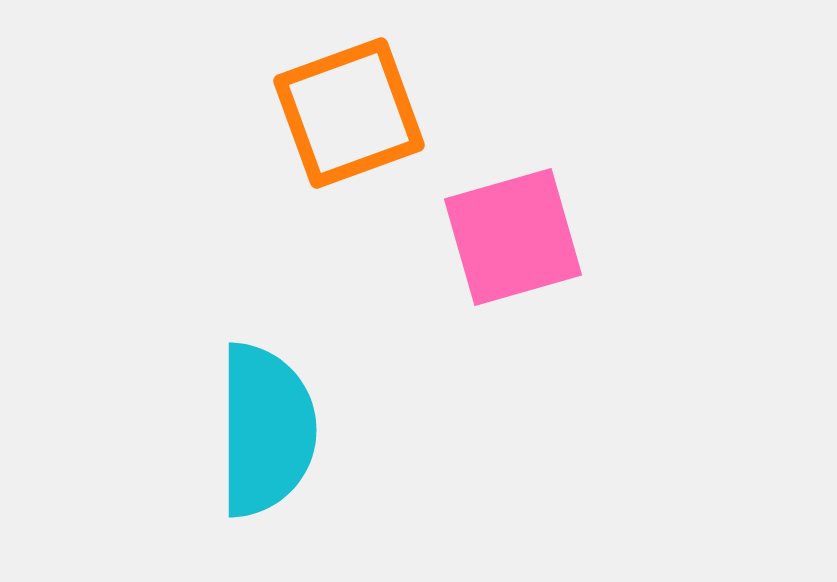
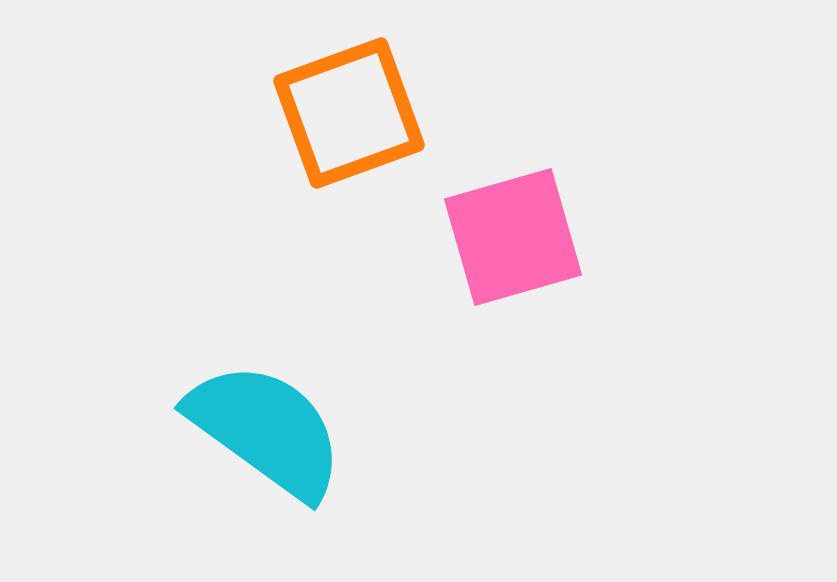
cyan semicircle: rotated 54 degrees counterclockwise
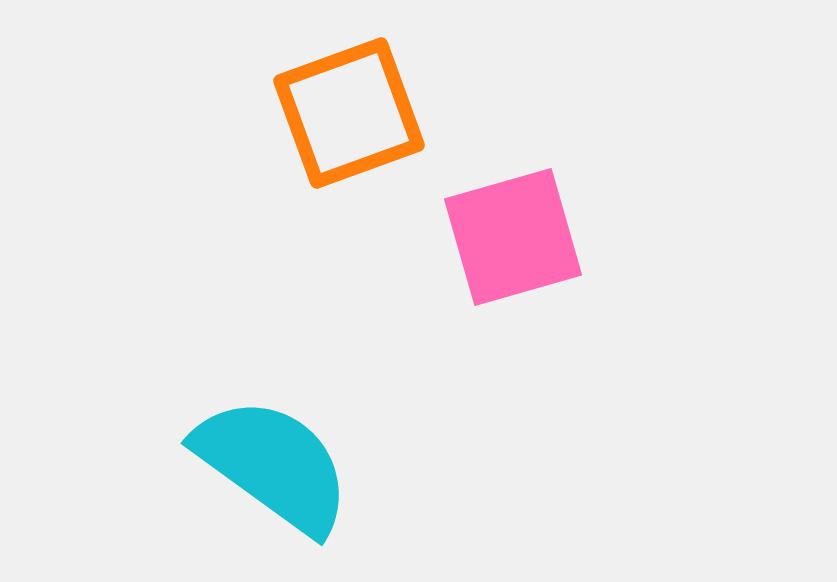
cyan semicircle: moved 7 px right, 35 px down
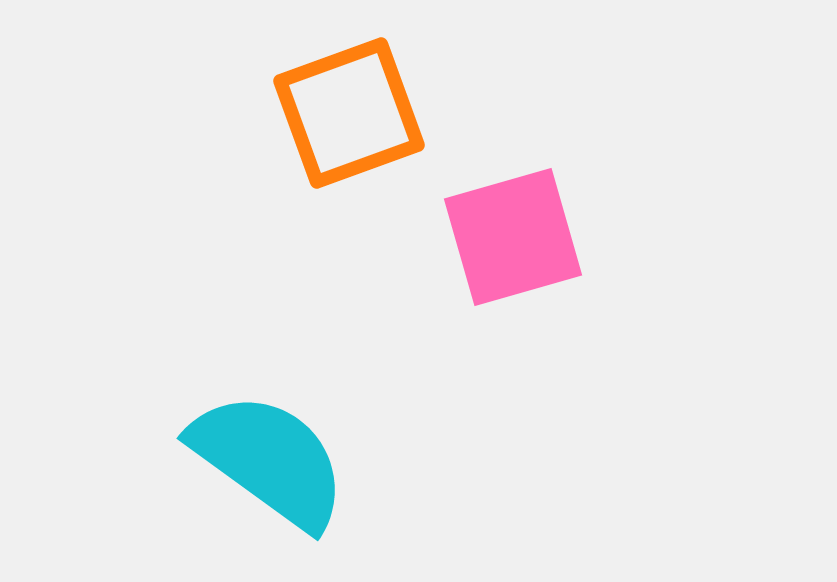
cyan semicircle: moved 4 px left, 5 px up
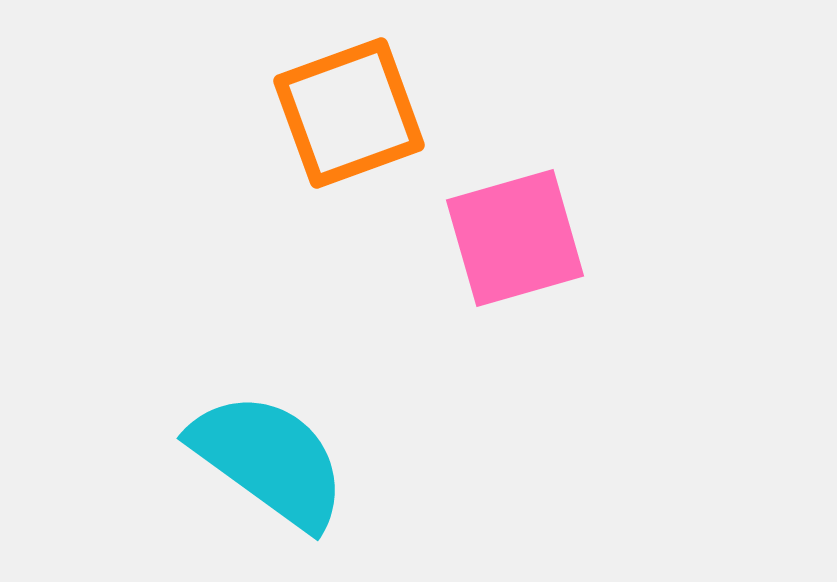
pink square: moved 2 px right, 1 px down
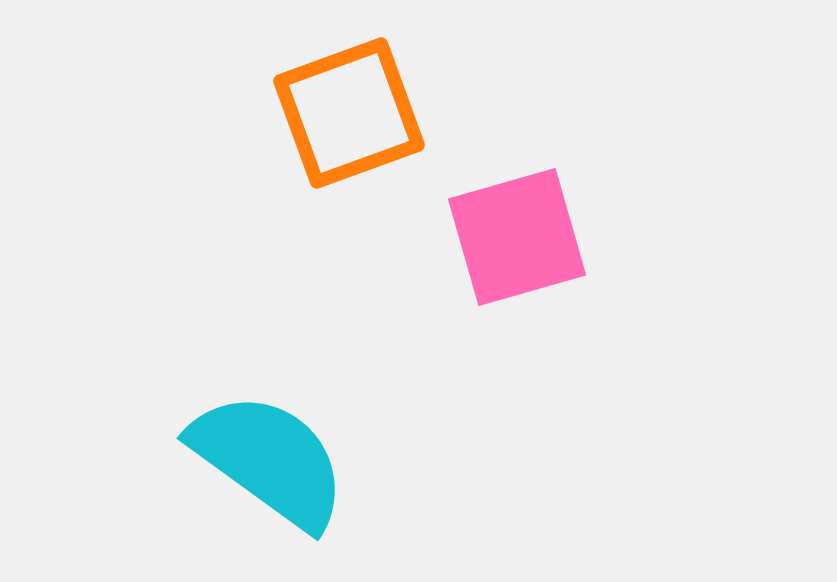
pink square: moved 2 px right, 1 px up
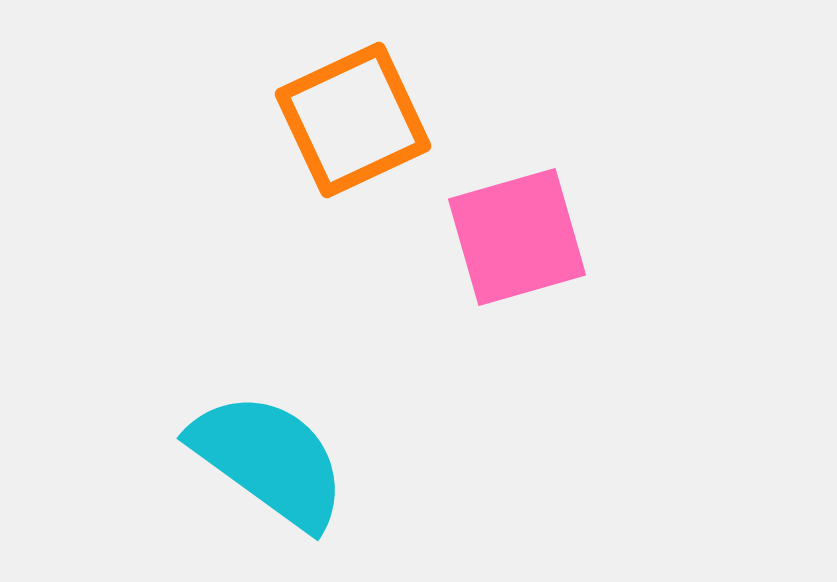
orange square: moved 4 px right, 7 px down; rotated 5 degrees counterclockwise
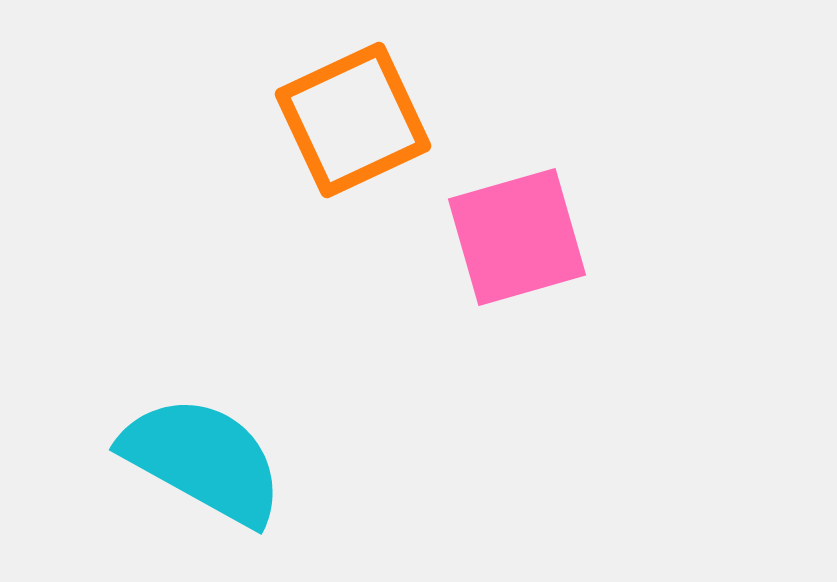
cyan semicircle: moved 66 px left; rotated 7 degrees counterclockwise
